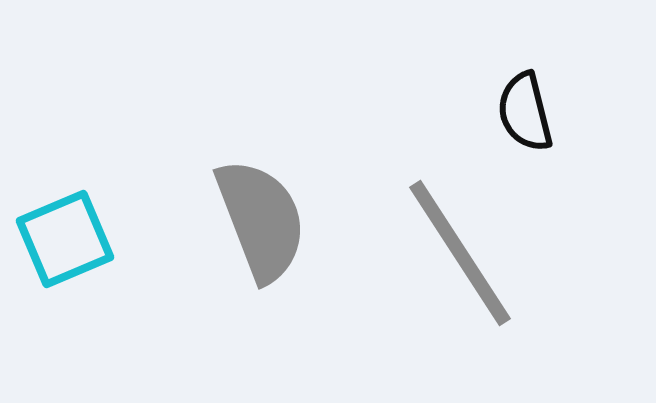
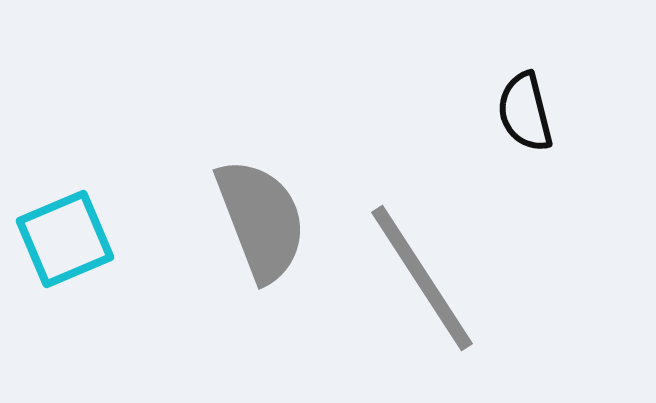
gray line: moved 38 px left, 25 px down
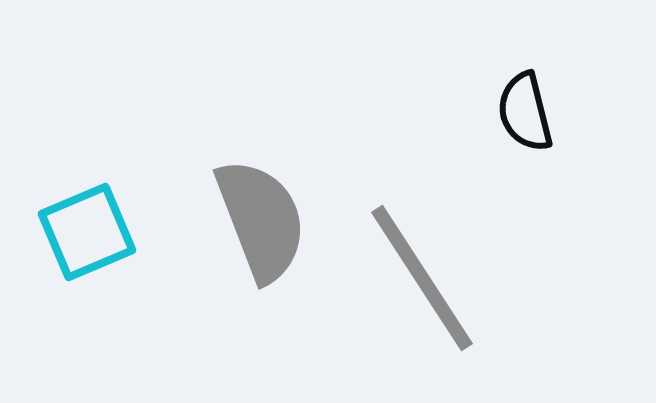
cyan square: moved 22 px right, 7 px up
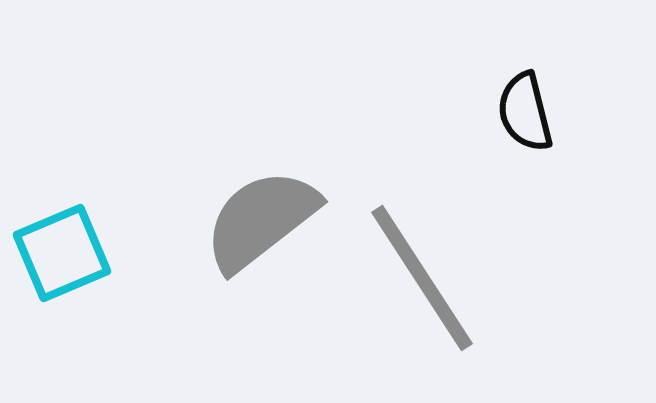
gray semicircle: rotated 107 degrees counterclockwise
cyan square: moved 25 px left, 21 px down
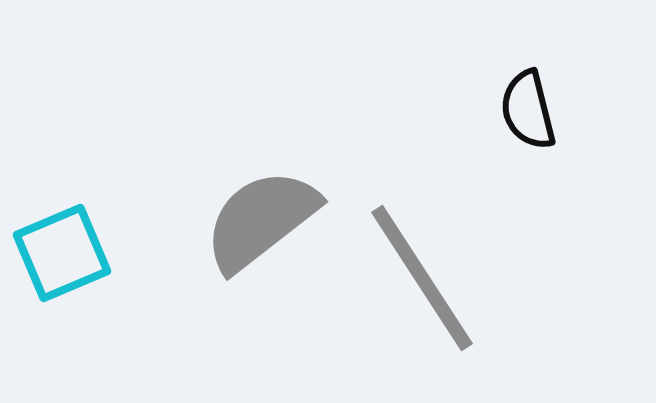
black semicircle: moved 3 px right, 2 px up
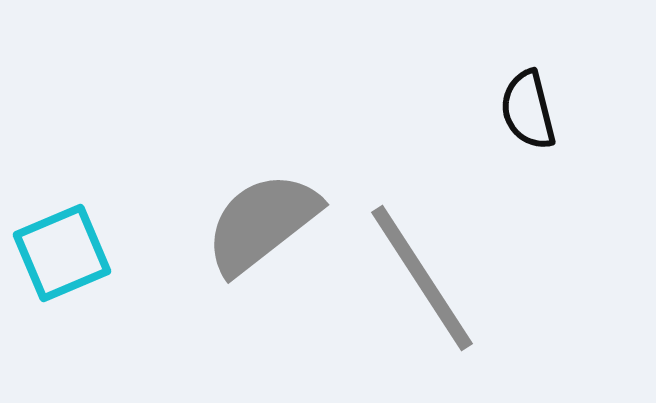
gray semicircle: moved 1 px right, 3 px down
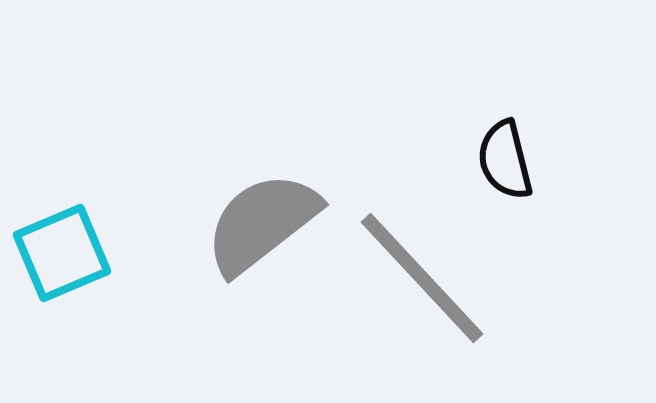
black semicircle: moved 23 px left, 50 px down
gray line: rotated 10 degrees counterclockwise
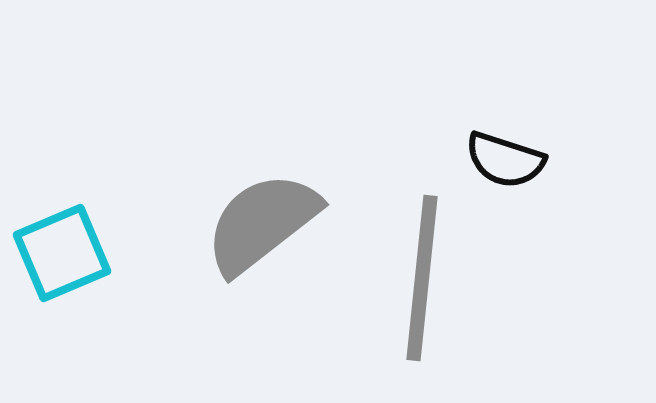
black semicircle: rotated 58 degrees counterclockwise
gray line: rotated 49 degrees clockwise
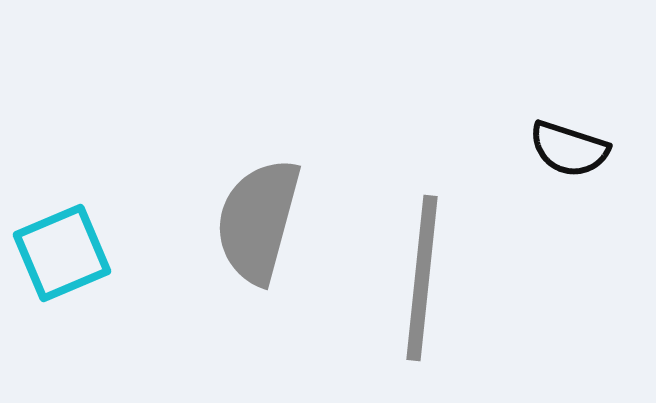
black semicircle: moved 64 px right, 11 px up
gray semicircle: moved 4 px left, 2 px up; rotated 37 degrees counterclockwise
